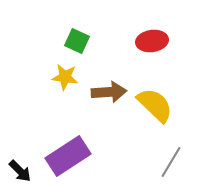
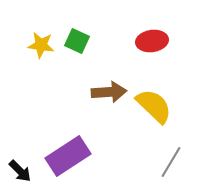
yellow star: moved 24 px left, 32 px up
yellow semicircle: moved 1 px left, 1 px down
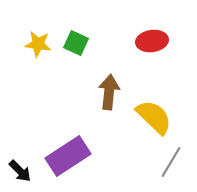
green square: moved 1 px left, 2 px down
yellow star: moved 3 px left, 1 px up
brown arrow: rotated 80 degrees counterclockwise
yellow semicircle: moved 11 px down
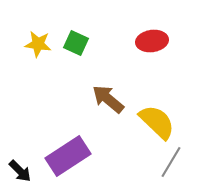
brown arrow: moved 1 px left, 7 px down; rotated 56 degrees counterclockwise
yellow semicircle: moved 3 px right, 5 px down
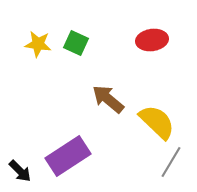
red ellipse: moved 1 px up
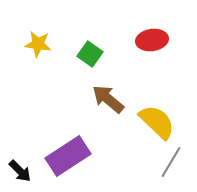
green square: moved 14 px right, 11 px down; rotated 10 degrees clockwise
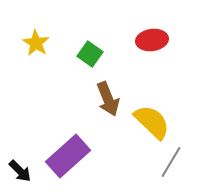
yellow star: moved 2 px left, 1 px up; rotated 24 degrees clockwise
brown arrow: rotated 152 degrees counterclockwise
yellow semicircle: moved 5 px left
purple rectangle: rotated 9 degrees counterclockwise
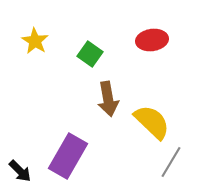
yellow star: moved 1 px left, 2 px up
brown arrow: rotated 12 degrees clockwise
purple rectangle: rotated 18 degrees counterclockwise
